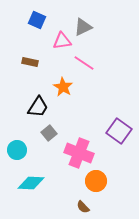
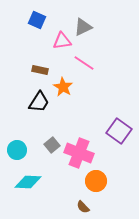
brown rectangle: moved 10 px right, 8 px down
black trapezoid: moved 1 px right, 5 px up
gray square: moved 3 px right, 12 px down
cyan diamond: moved 3 px left, 1 px up
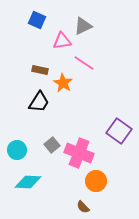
gray triangle: moved 1 px up
orange star: moved 4 px up
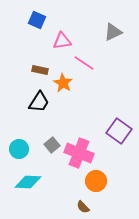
gray triangle: moved 30 px right, 6 px down
cyan circle: moved 2 px right, 1 px up
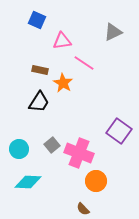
brown semicircle: moved 2 px down
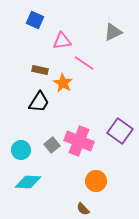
blue square: moved 2 px left
purple square: moved 1 px right
cyan circle: moved 2 px right, 1 px down
pink cross: moved 12 px up
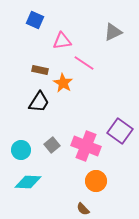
pink cross: moved 7 px right, 5 px down
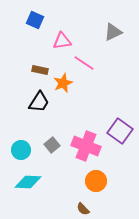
orange star: rotated 18 degrees clockwise
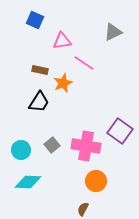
pink cross: rotated 12 degrees counterclockwise
brown semicircle: rotated 72 degrees clockwise
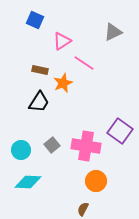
pink triangle: rotated 24 degrees counterclockwise
